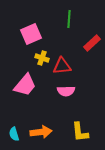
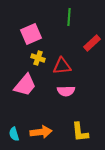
green line: moved 2 px up
yellow cross: moved 4 px left
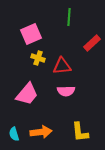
pink trapezoid: moved 2 px right, 9 px down
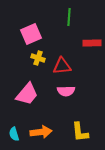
red rectangle: rotated 42 degrees clockwise
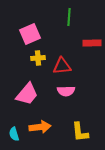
pink square: moved 1 px left
yellow cross: rotated 24 degrees counterclockwise
orange arrow: moved 1 px left, 5 px up
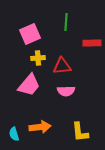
green line: moved 3 px left, 5 px down
pink trapezoid: moved 2 px right, 9 px up
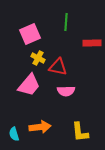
yellow cross: rotated 32 degrees clockwise
red triangle: moved 4 px left, 1 px down; rotated 18 degrees clockwise
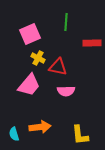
yellow L-shape: moved 3 px down
